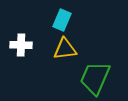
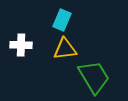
green trapezoid: moved 1 px left, 1 px up; rotated 126 degrees clockwise
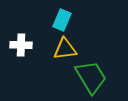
green trapezoid: moved 3 px left
